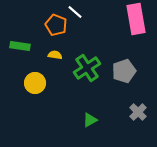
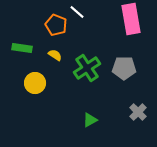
white line: moved 2 px right
pink rectangle: moved 5 px left
green rectangle: moved 2 px right, 2 px down
yellow semicircle: rotated 24 degrees clockwise
gray pentagon: moved 3 px up; rotated 20 degrees clockwise
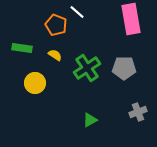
gray cross: rotated 24 degrees clockwise
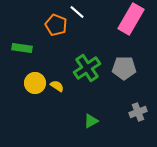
pink rectangle: rotated 40 degrees clockwise
yellow semicircle: moved 2 px right, 31 px down
green triangle: moved 1 px right, 1 px down
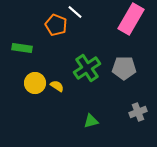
white line: moved 2 px left
green triangle: rotated 14 degrees clockwise
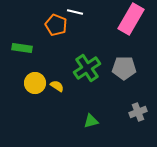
white line: rotated 28 degrees counterclockwise
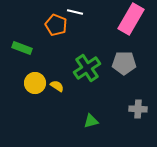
green rectangle: rotated 12 degrees clockwise
gray pentagon: moved 5 px up
gray cross: moved 3 px up; rotated 24 degrees clockwise
